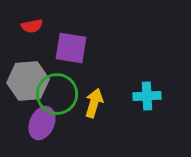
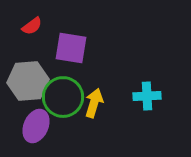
red semicircle: rotated 25 degrees counterclockwise
green circle: moved 6 px right, 3 px down
purple ellipse: moved 6 px left, 3 px down
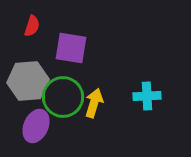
red semicircle: rotated 35 degrees counterclockwise
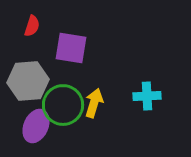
green circle: moved 8 px down
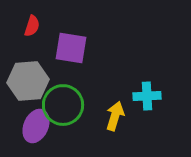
yellow arrow: moved 21 px right, 13 px down
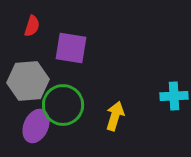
cyan cross: moved 27 px right
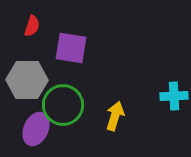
gray hexagon: moved 1 px left, 1 px up; rotated 6 degrees clockwise
purple ellipse: moved 3 px down
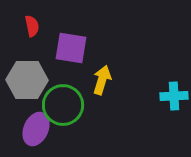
red semicircle: rotated 30 degrees counterclockwise
yellow arrow: moved 13 px left, 36 px up
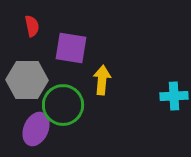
yellow arrow: rotated 12 degrees counterclockwise
